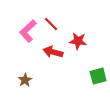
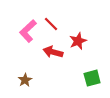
red star: rotated 30 degrees counterclockwise
green square: moved 6 px left, 2 px down
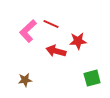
red line: rotated 21 degrees counterclockwise
red star: rotated 18 degrees clockwise
red arrow: moved 3 px right, 1 px up
brown star: rotated 24 degrees clockwise
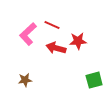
red line: moved 1 px right, 1 px down
pink L-shape: moved 3 px down
red arrow: moved 3 px up
green square: moved 2 px right, 2 px down
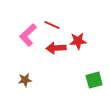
pink L-shape: moved 1 px down
red arrow: rotated 18 degrees counterclockwise
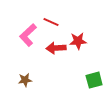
red line: moved 1 px left, 3 px up
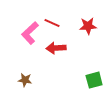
red line: moved 1 px right, 1 px down
pink L-shape: moved 2 px right, 2 px up
red star: moved 10 px right, 15 px up
brown star: rotated 16 degrees clockwise
